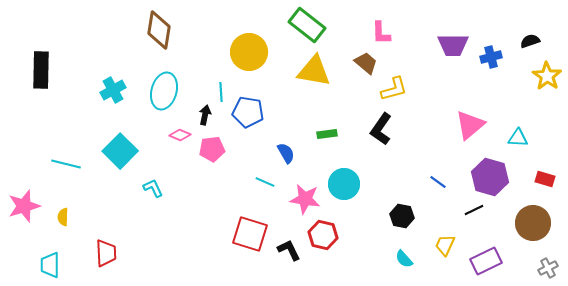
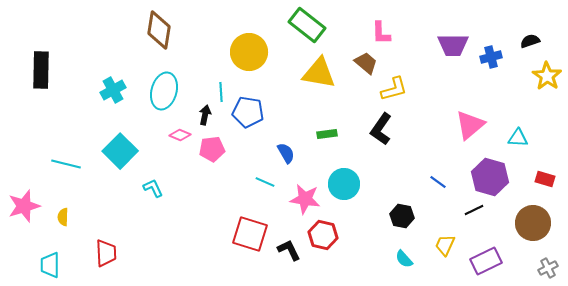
yellow triangle at (314, 71): moved 5 px right, 2 px down
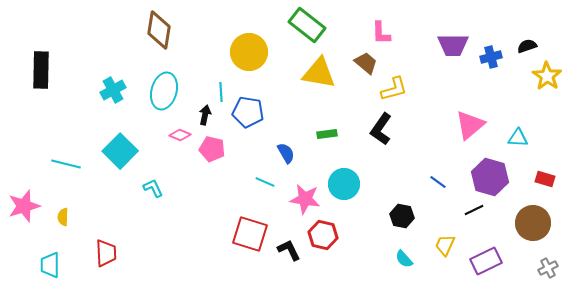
black semicircle at (530, 41): moved 3 px left, 5 px down
pink pentagon at (212, 149): rotated 20 degrees clockwise
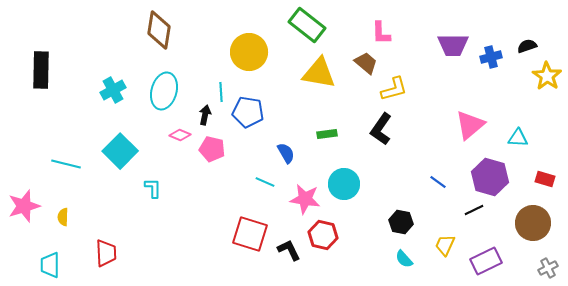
cyan L-shape at (153, 188): rotated 25 degrees clockwise
black hexagon at (402, 216): moved 1 px left, 6 px down
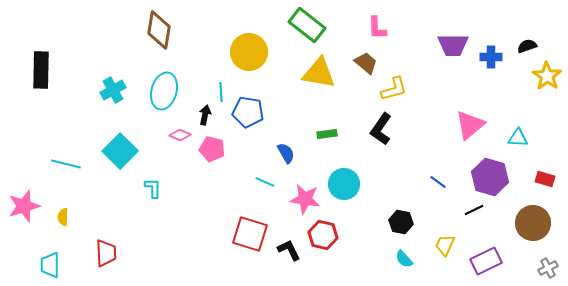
pink L-shape at (381, 33): moved 4 px left, 5 px up
blue cross at (491, 57): rotated 15 degrees clockwise
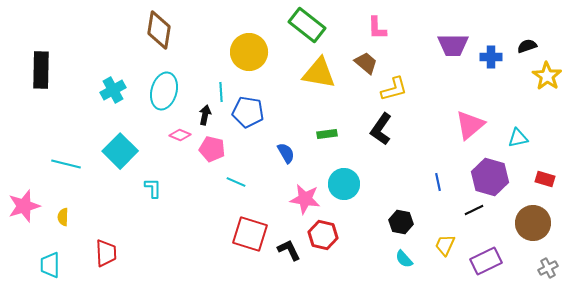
cyan triangle at (518, 138): rotated 15 degrees counterclockwise
cyan line at (265, 182): moved 29 px left
blue line at (438, 182): rotated 42 degrees clockwise
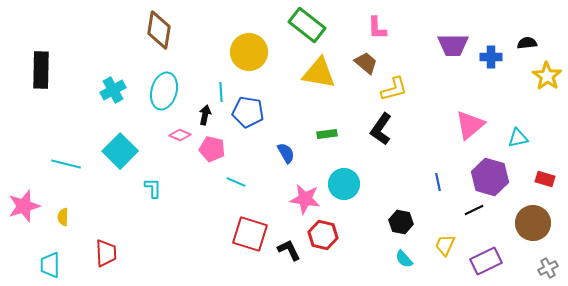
black semicircle at (527, 46): moved 3 px up; rotated 12 degrees clockwise
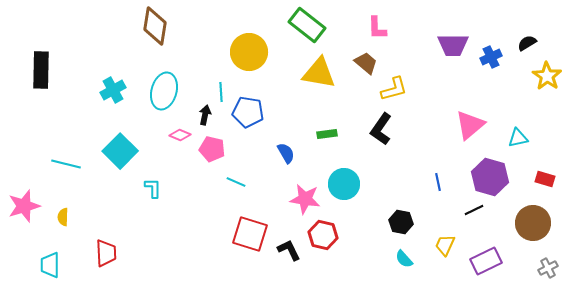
brown diamond at (159, 30): moved 4 px left, 4 px up
black semicircle at (527, 43): rotated 24 degrees counterclockwise
blue cross at (491, 57): rotated 25 degrees counterclockwise
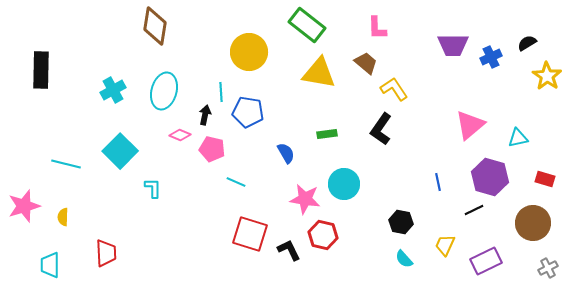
yellow L-shape at (394, 89): rotated 108 degrees counterclockwise
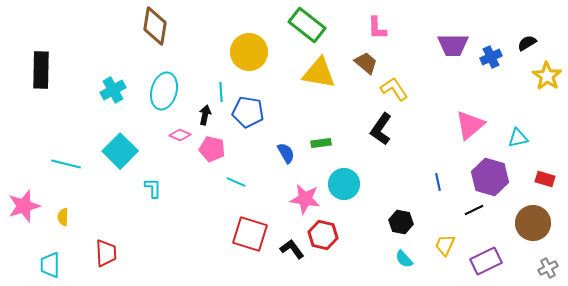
green rectangle at (327, 134): moved 6 px left, 9 px down
black L-shape at (289, 250): moved 3 px right, 1 px up; rotated 10 degrees counterclockwise
